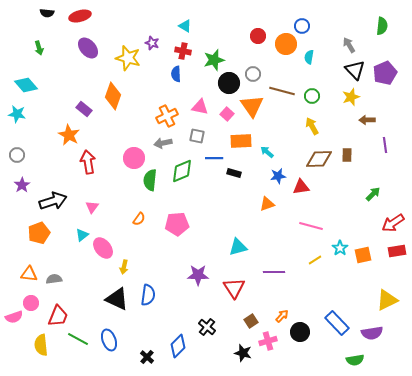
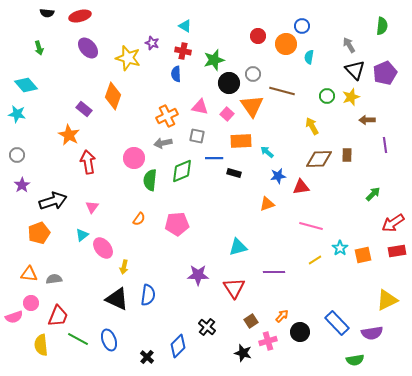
green circle at (312, 96): moved 15 px right
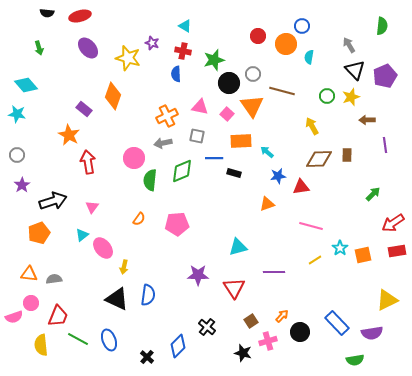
purple pentagon at (385, 73): moved 3 px down
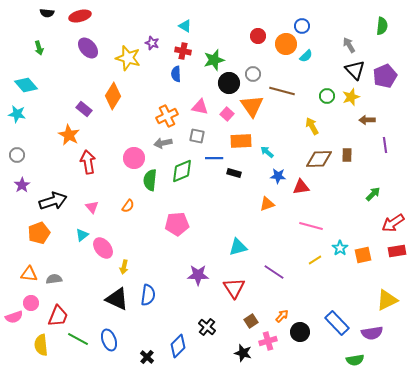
cyan semicircle at (309, 57): moved 3 px left, 1 px up; rotated 144 degrees counterclockwise
orange diamond at (113, 96): rotated 12 degrees clockwise
blue star at (278, 176): rotated 14 degrees clockwise
pink triangle at (92, 207): rotated 16 degrees counterclockwise
orange semicircle at (139, 219): moved 11 px left, 13 px up
purple line at (274, 272): rotated 35 degrees clockwise
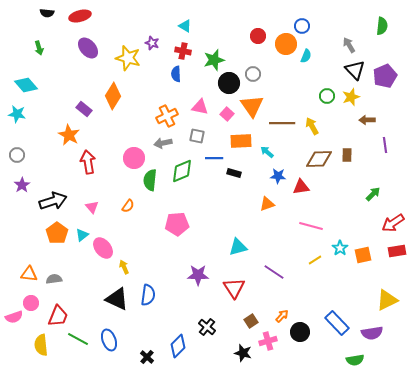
cyan semicircle at (306, 56): rotated 24 degrees counterclockwise
brown line at (282, 91): moved 32 px down; rotated 15 degrees counterclockwise
orange pentagon at (39, 233): moved 18 px right; rotated 15 degrees counterclockwise
yellow arrow at (124, 267): rotated 144 degrees clockwise
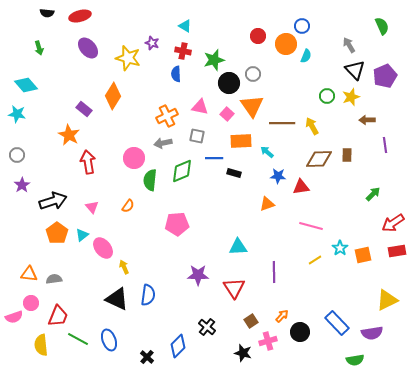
green semicircle at (382, 26): rotated 30 degrees counterclockwise
cyan triangle at (238, 247): rotated 12 degrees clockwise
purple line at (274, 272): rotated 55 degrees clockwise
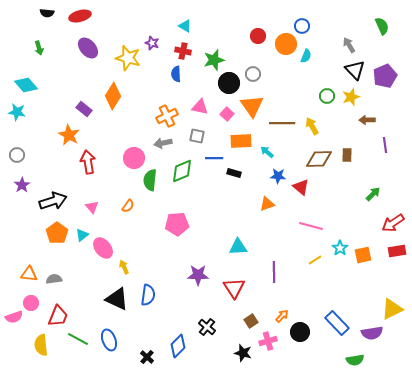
cyan star at (17, 114): moved 2 px up
red triangle at (301, 187): rotated 48 degrees clockwise
yellow triangle at (387, 300): moved 5 px right, 9 px down
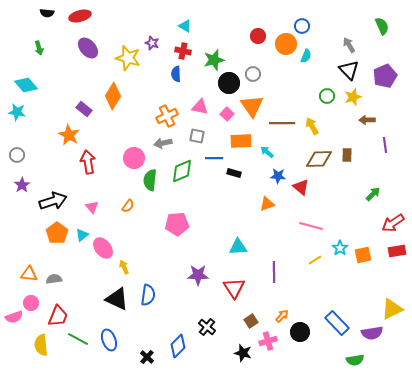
black triangle at (355, 70): moved 6 px left
yellow star at (351, 97): moved 2 px right
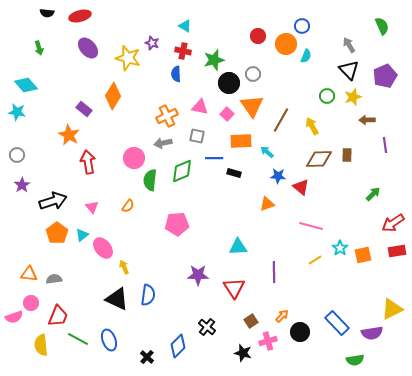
brown line at (282, 123): moved 1 px left, 3 px up; rotated 60 degrees counterclockwise
